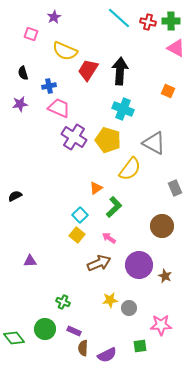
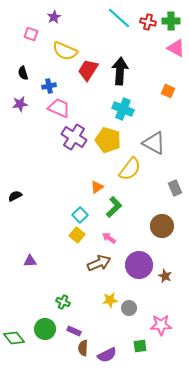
orange triangle at (96, 188): moved 1 px right, 1 px up
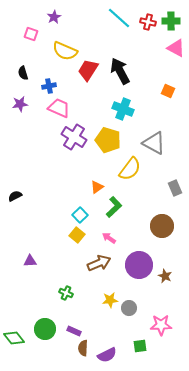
black arrow at (120, 71): rotated 32 degrees counterclockwise
green cross at (63, 302): moved 3 px right, 9 px up
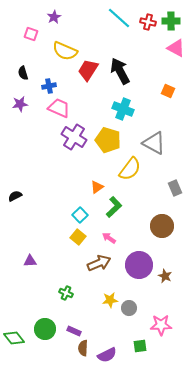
yellow square at (77, 235): moved 1 px right, 2 px down
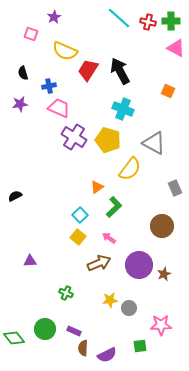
brown star at (165, 276): moved 1 px left, 2 px up; rotated 24 degrees clockwise
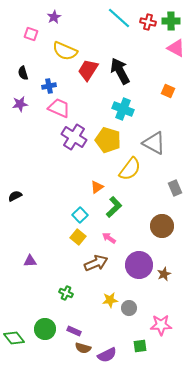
brown arrow at (99, 263): moved 3 px left
brown semicircle at (83, 348): rotated 77 degrees counterclockwise
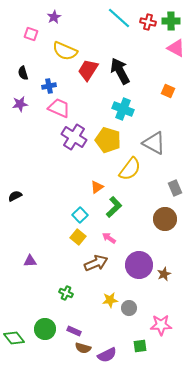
brown circle at (162, 226): moved 3 px right, 7 px up
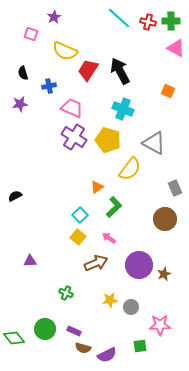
pink trapezoid at (59, 108): moved 13 px right
gray circle at (129, 308): moved 2 px right, 1 px up
pink star at (161, 325): moved 1 px left
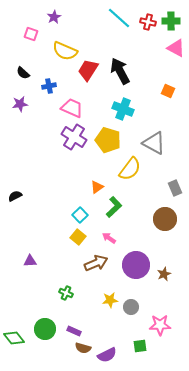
black semicircle at (23, 73): rotated 32 degrees counterclockwise
purple circle at (139, 265): moved 3 px left
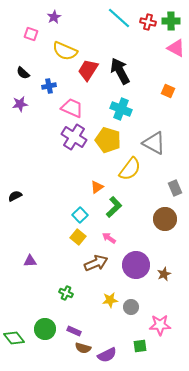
cyan cross at (123, 109): moved 2 px left
